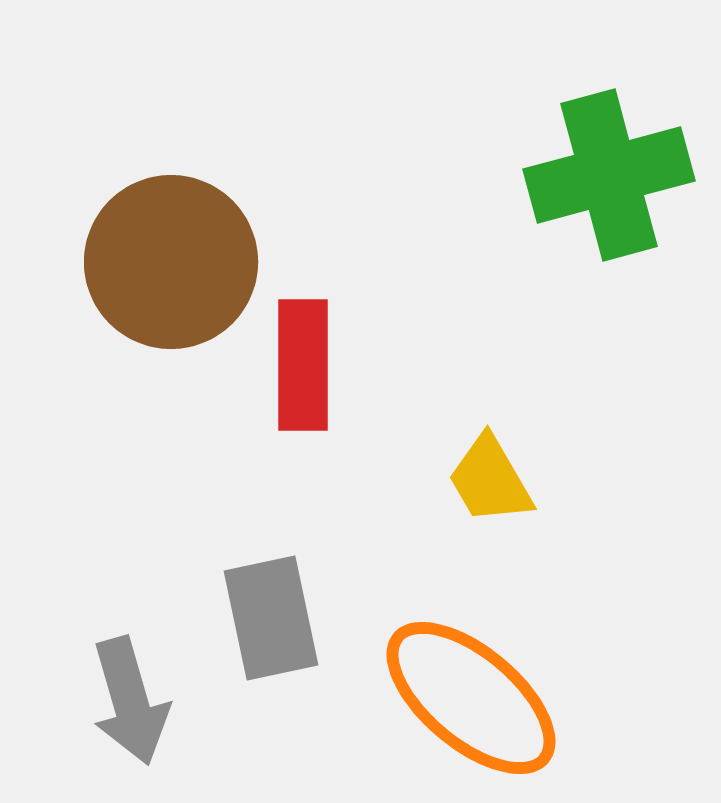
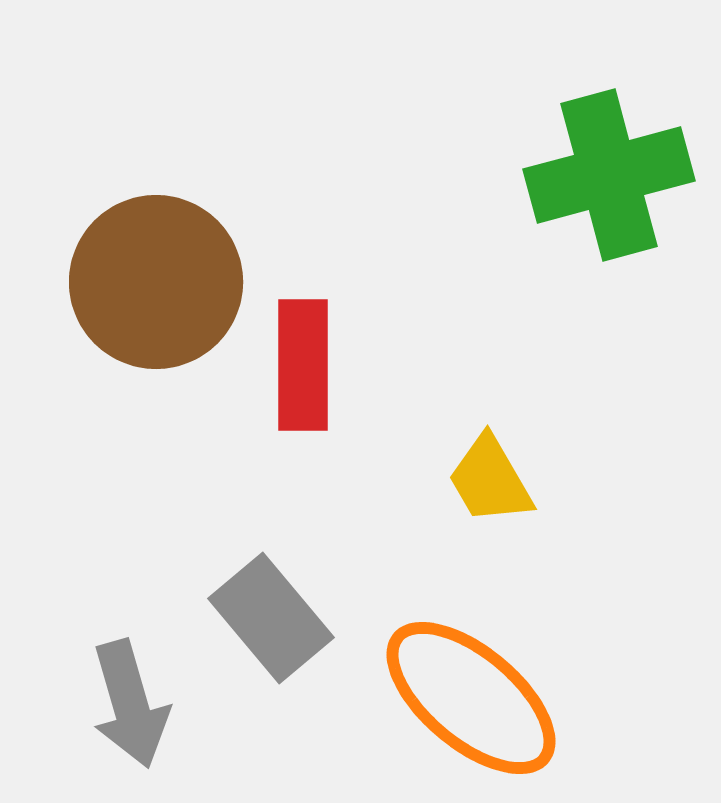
brown circle: moved 15 px left, 20 px down
gray rectangle: rotated 28 degrees counterclockwise
gray arrow: moved 3 px down
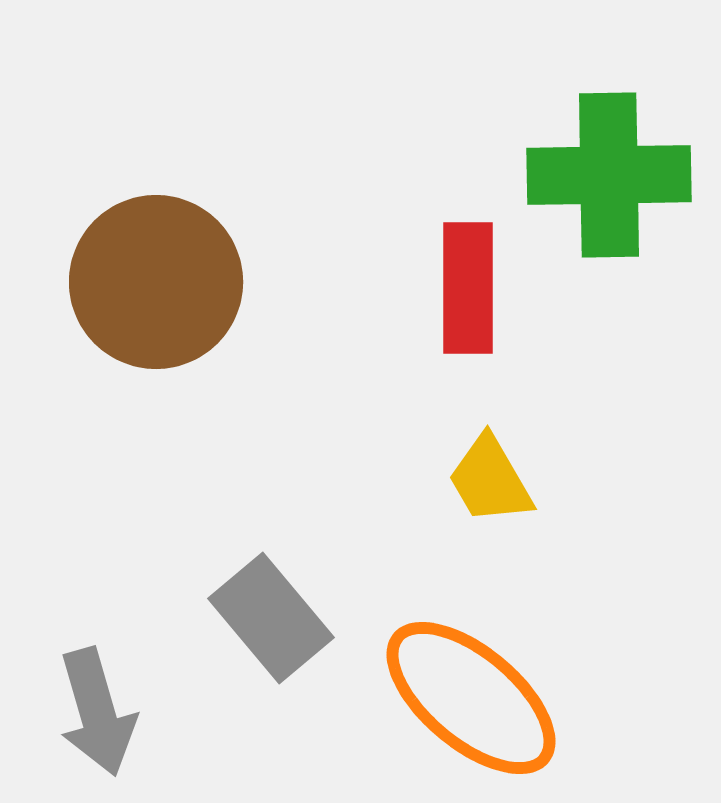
green cross: rotated 14 degrees clockwise
red rectangle: moved 165 px right, 77 px up
gray arrow: moved 33 px left, 8 px down
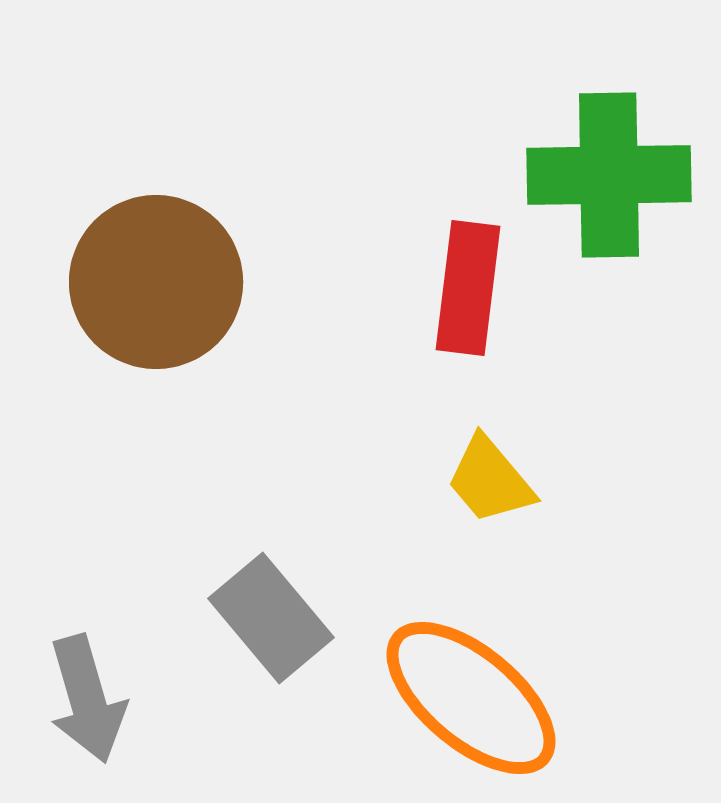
red rectangle: rotated 7 degrees clockwise
yellow trapezoid: rotated 10 degrees counterclockwise
gray arrow: moved 10 px left, 13 px up
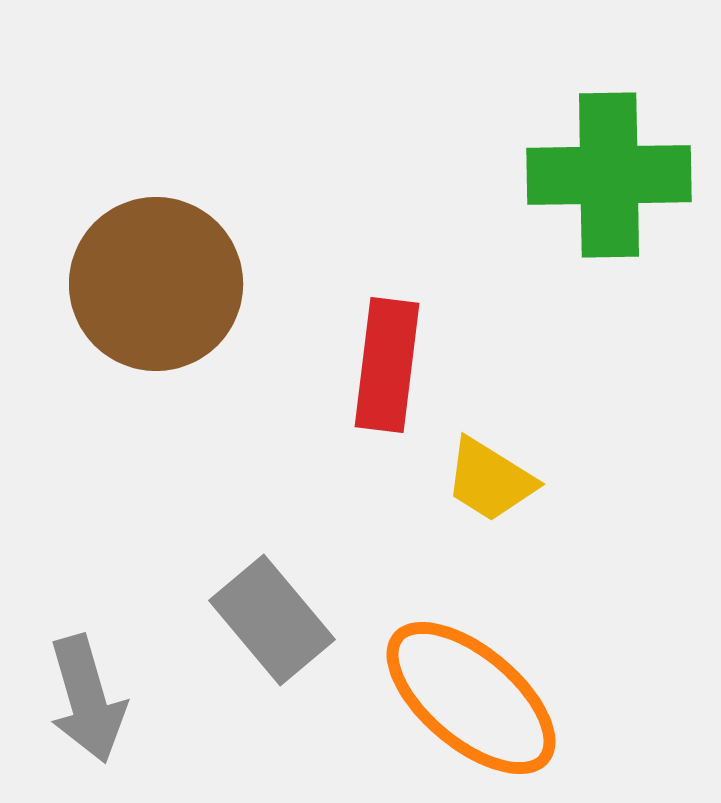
brown circle: moved 2 px down
red rectangle: moved 81 px left, 77 px down
yellow trapezoid: rotated 18 degrees counterclockwise
gray rectangle: moved 1 px right, 2 px down
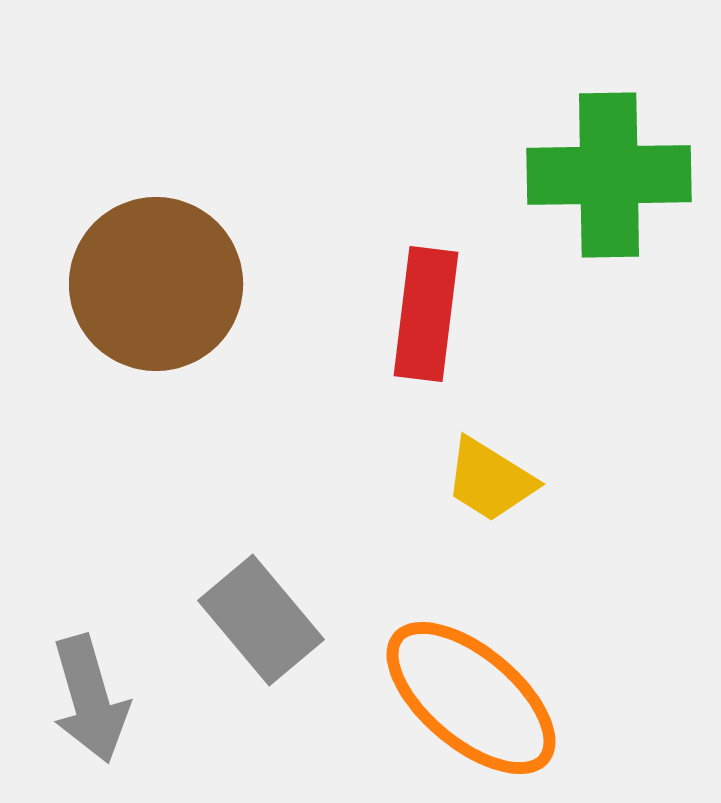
red rectangle: moved 39 px right, 51 px up
gray rectangle: moved 11 px left
gray arrow: moved 3 px right
